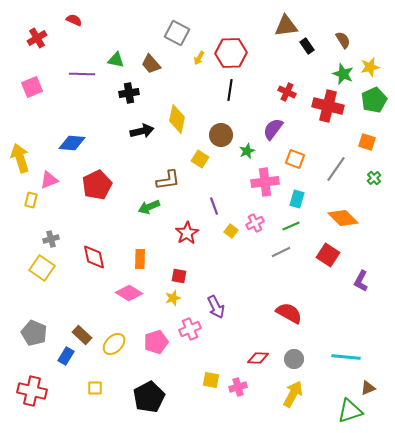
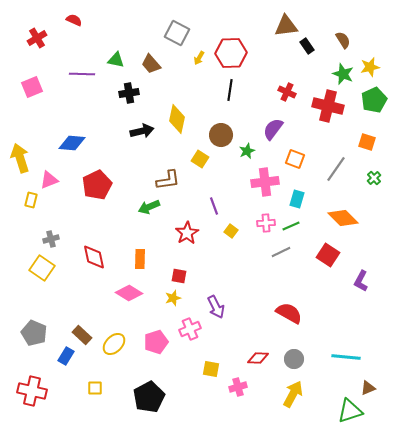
pink cross at (255, 223): moved 11 px right; rotated 24 degrees clockwise
yellow square at (211, 380): moved 11 px up
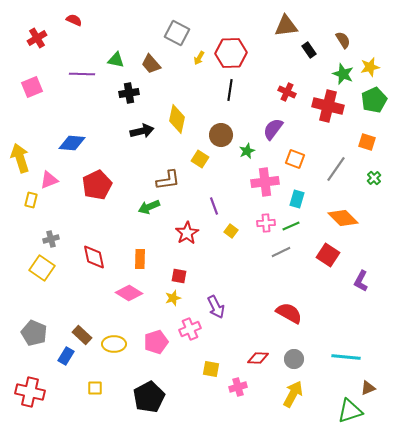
black rectangle at (307, 46): moved 2 px right, 4 px down
yellow ellipse at (114, 344): rotated 45 degrees clockwise
red cross at (32, 391): moved 2 px left, 1 px down
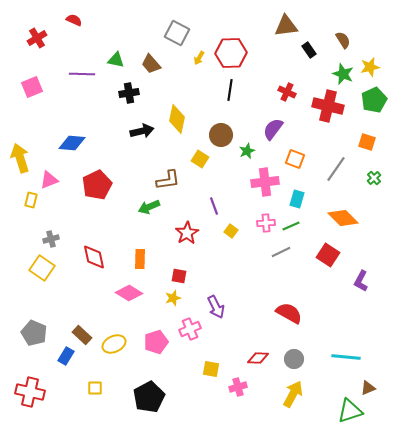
yellow ellipse at (114, 344): rotated 25 degrees counterclockwise
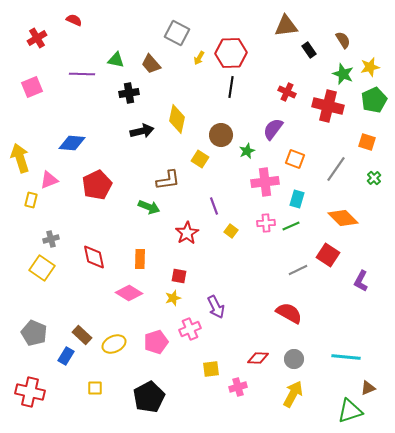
black line at (230, 90): moved 1 px right, 3 px up
green arrow at (149, 207): rotated 135 degrees counterclockwise
gray line at (281, 252): moved 17 px right, 18 px down
yellow square at (211, 369): rotated 18 degrees counterclockwise
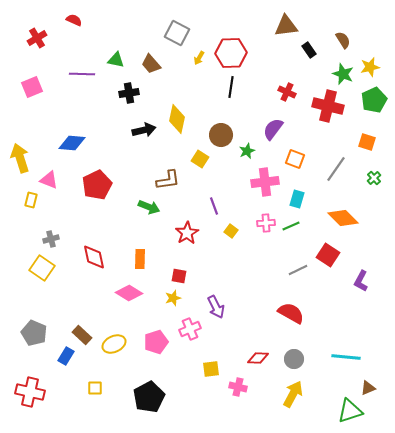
black arrow at (142, 131): moved 2 px right, 1 px up
pink triangle at (49, 180): rotated 42 degrees clockwise
red semicircle at (289, 313): moved 2 px right
pink cross at (238, 387): rotated 30 degrees clockwise
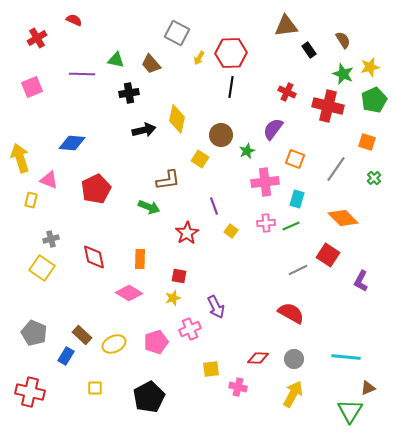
red pentagon at (97, 185): moved 1 px left, 4 px down
green triangle at (350, 411): rotated 40 degrees counterclockwise
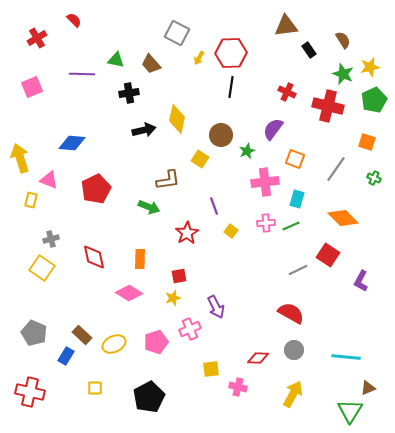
red semicircle at (74, 20): rotated 21 degrees clockwise
green cross at (374, 178): rotated 24 degrees counterclockwise
red square at (179, 276): rotated 21 degrees counterclockwise
gray circle at (294, 359): moved 9 px up
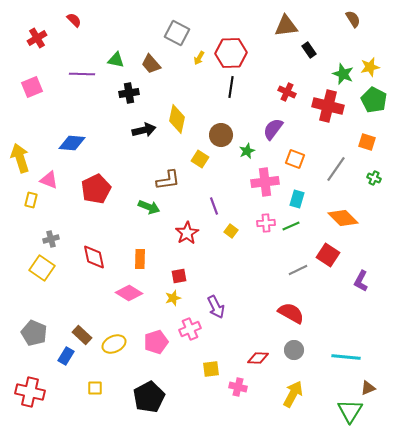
brown semicircle at (343, 40): moved 10 px right, 21 px up
green pentagon at (374, 100): rotated 20 degrees counterclockwise
